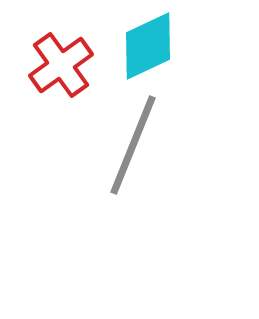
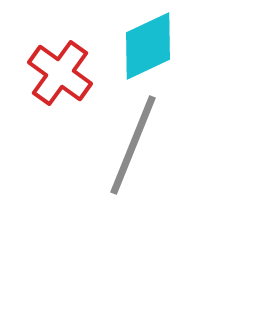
red cross: moved 1 px left, 8 px down; rotated 18 degrees counterclockwise
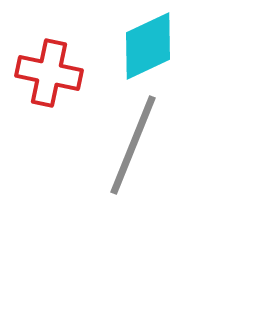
red cross: moved 11 px left; rotated 24 degrees counterclockwise
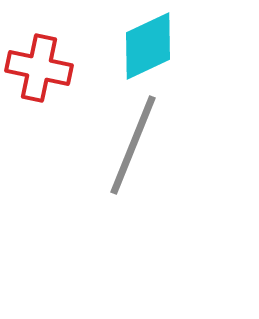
red cross: moved 10 px left, 5 px up
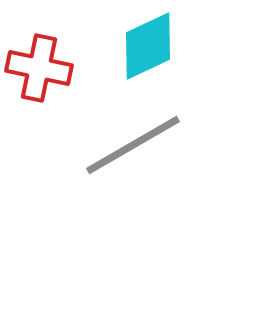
gray line: rotated 38 degrees clockwise
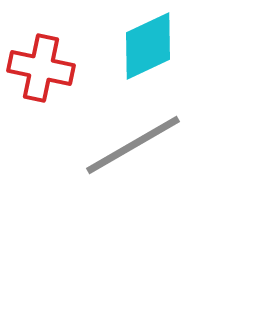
red cross: moved 2 px right
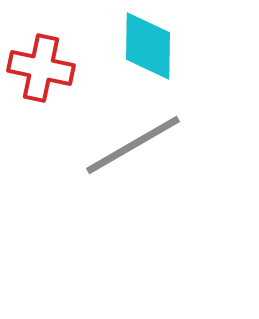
cyan diamond: rotated 64 degrees counterclockwise
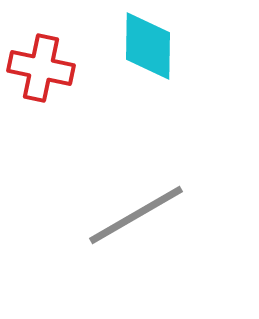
gray line: moved 3 px right, 70 px down
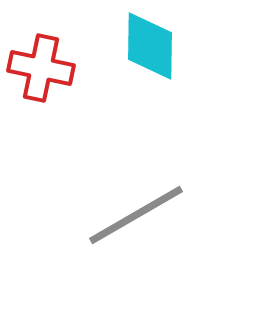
cyan diamond: moved 2 px right
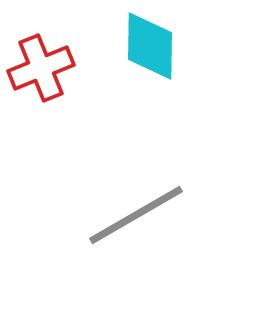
red cross: rotated 34 degrees counterclockwise
